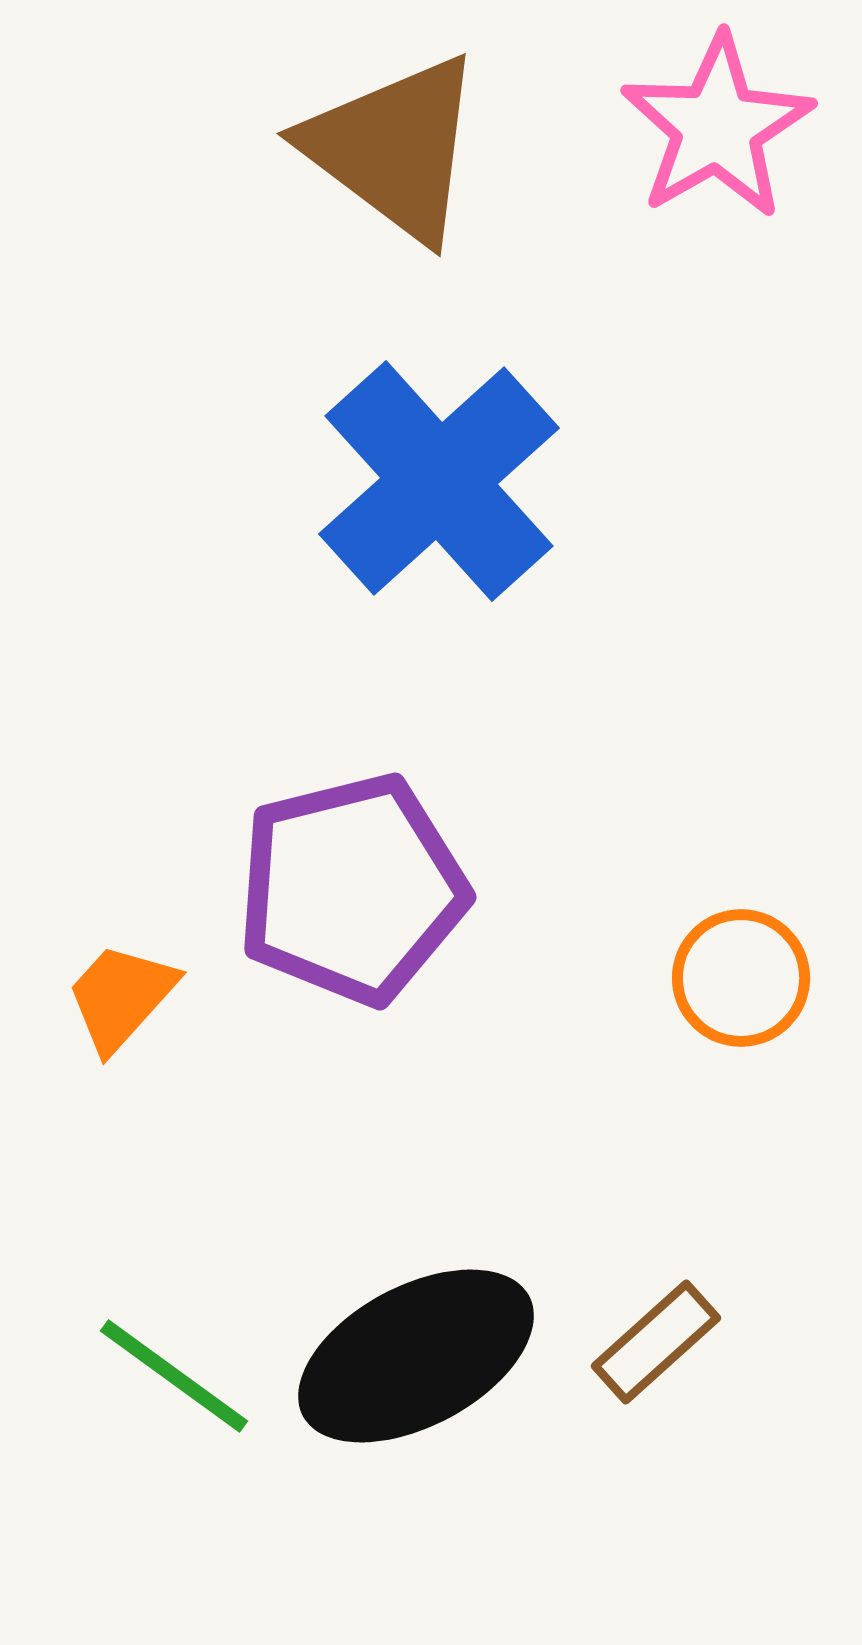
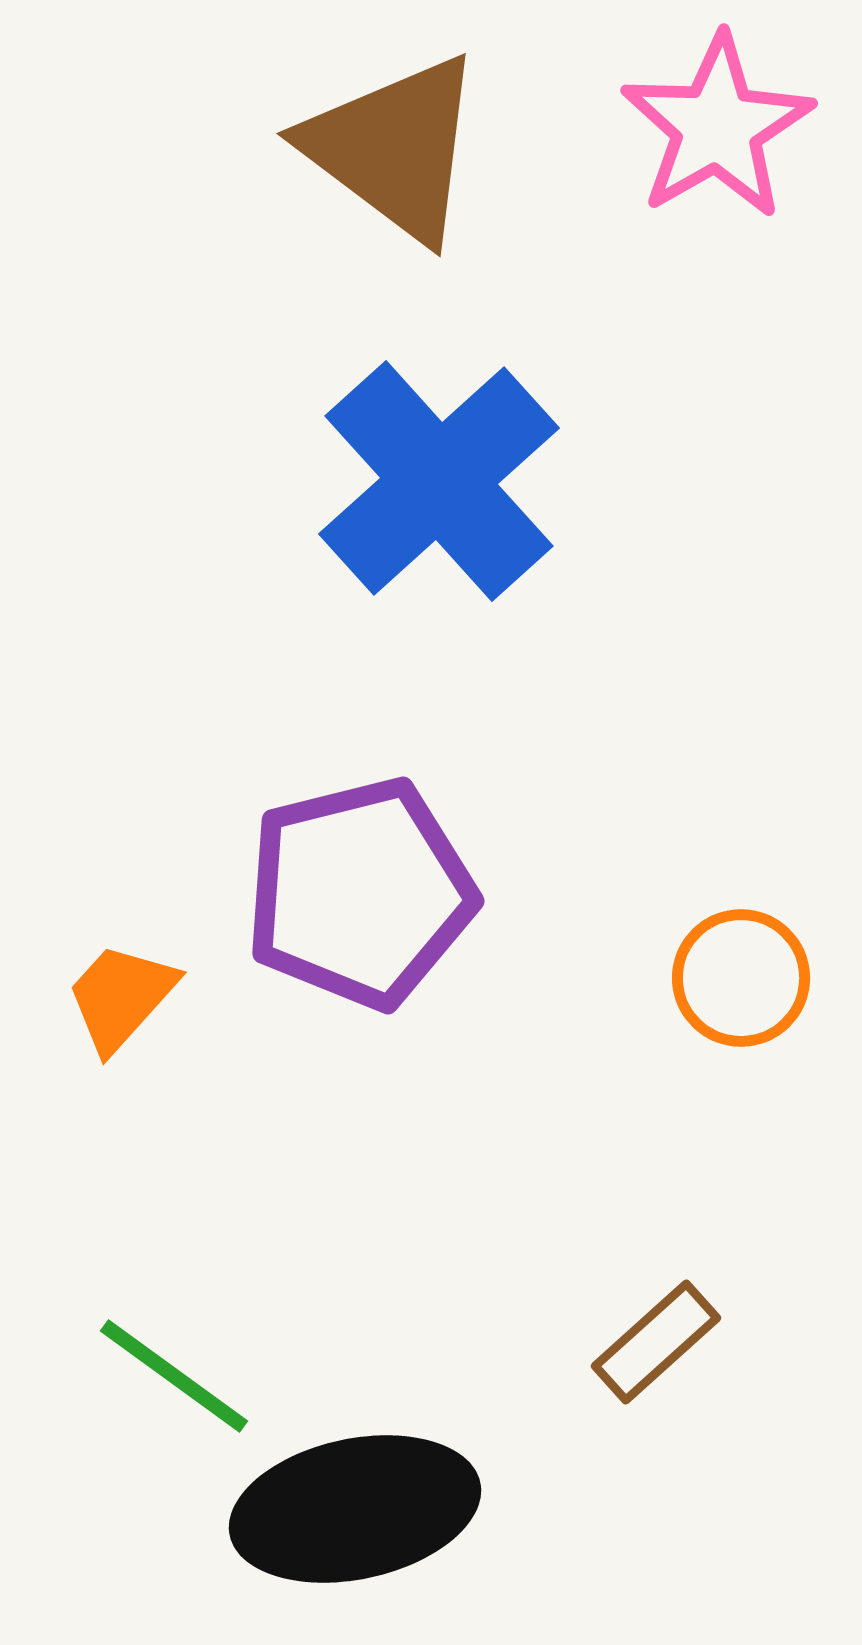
purple pentagon: moved 8 px right, 4 px down
black ellipse: moved 61 px left, 153 px down; rotated 16 degrees clockwise
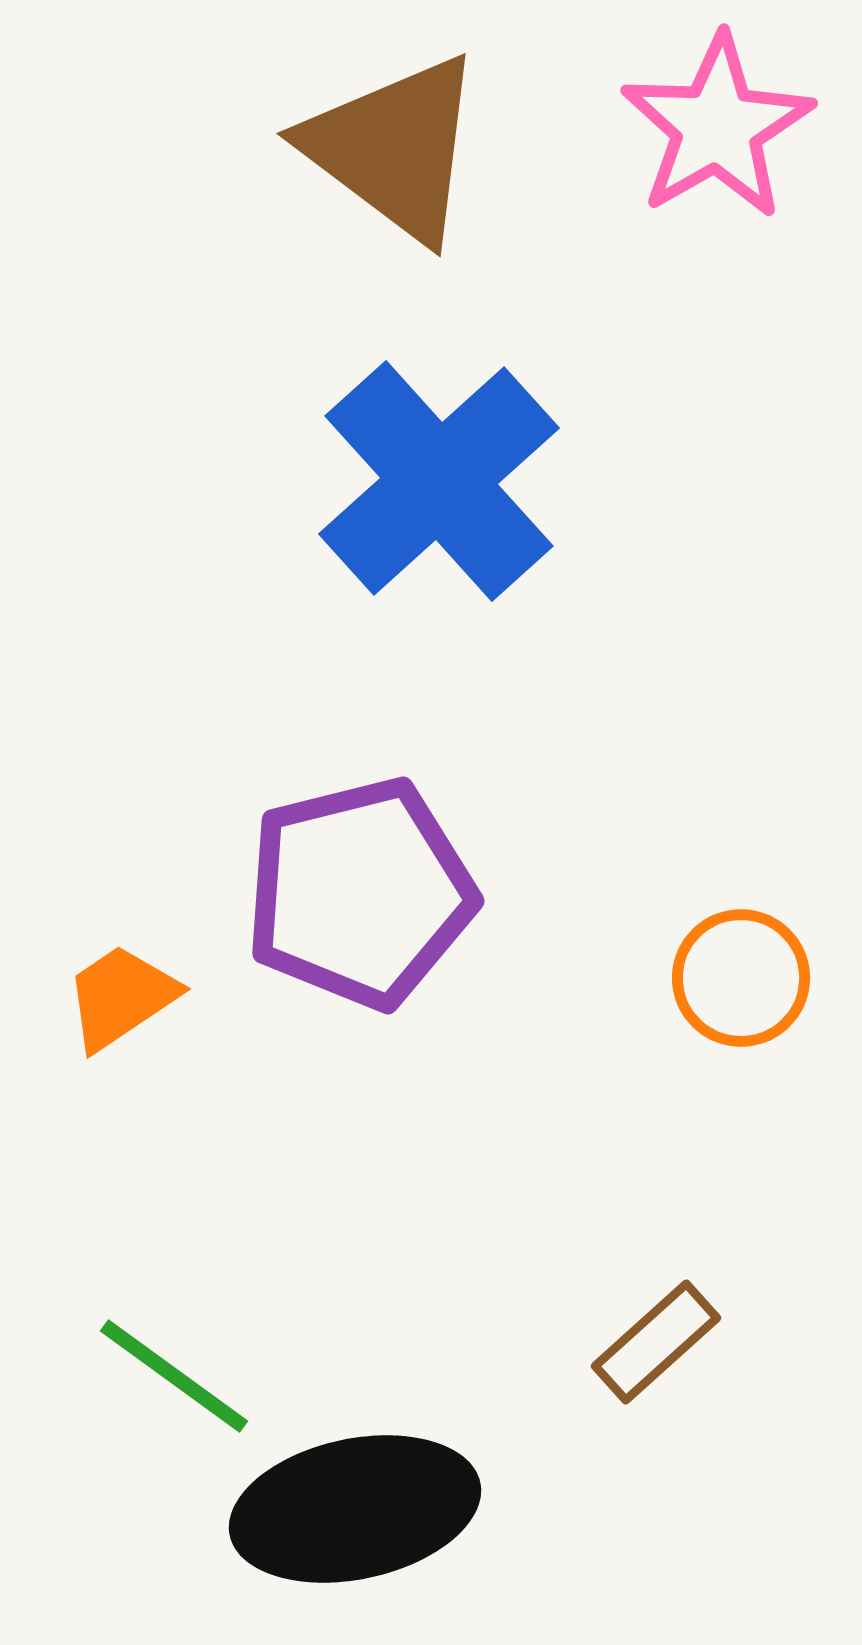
orange trapezoid: rotated 14 degrees clockwise
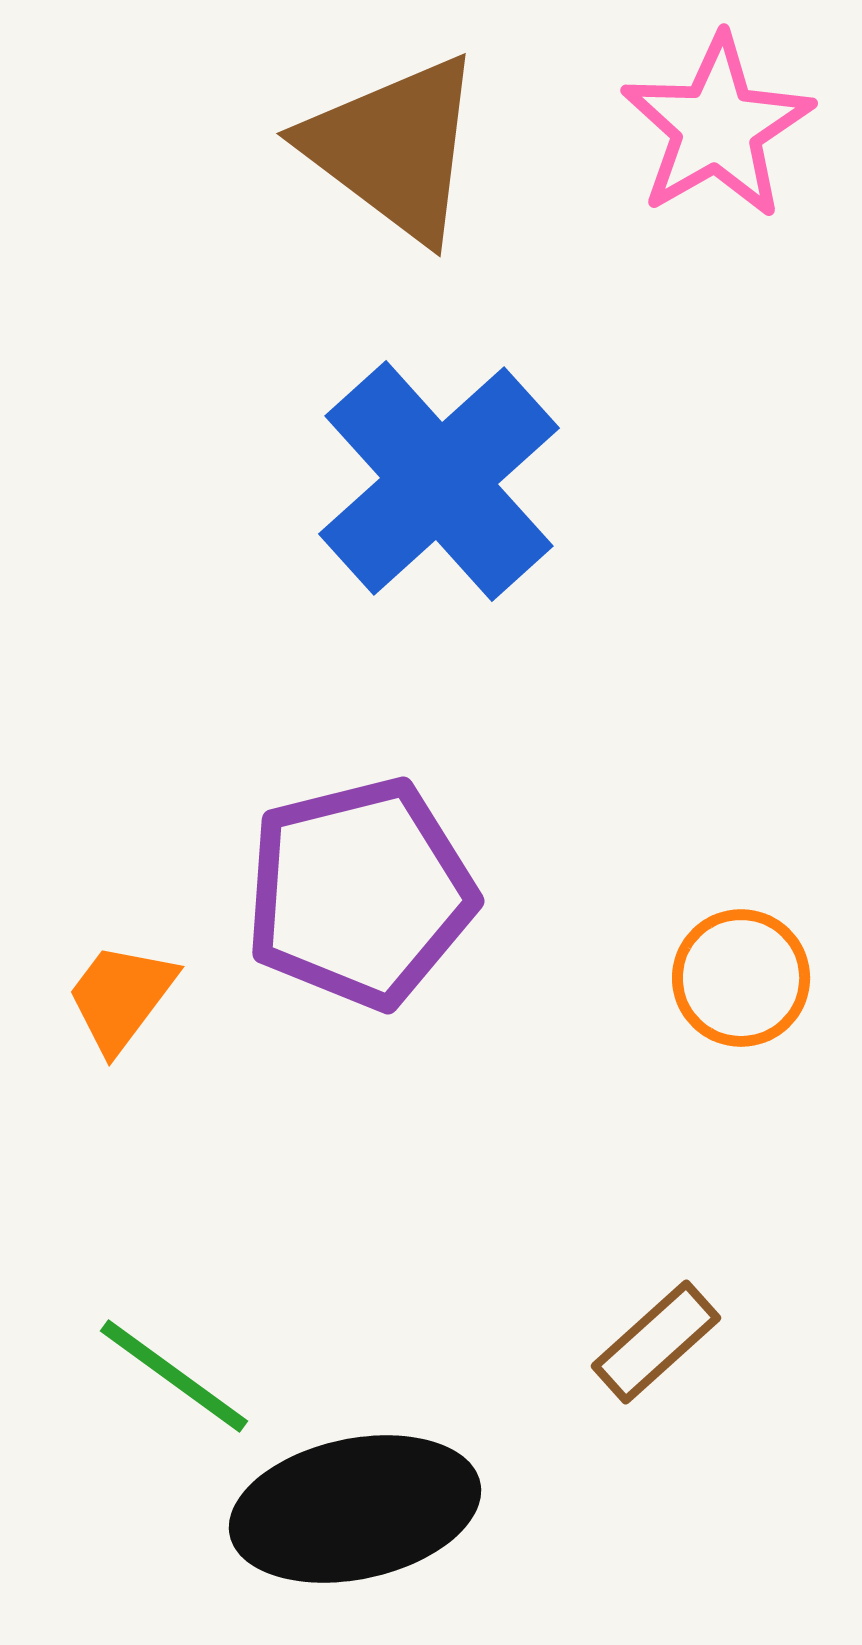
orange trapezoid: rotated 19 degrees counterclockwise
